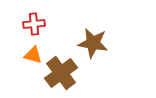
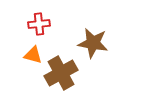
red cross: moved 5 px right
brown cross: rotated 8 degrees clockwise
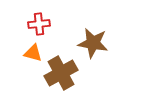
orange triangle: moved 2 px up
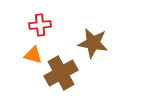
red cross: moved 1 px right, 1 px down
orange triangle: moved 2 px down
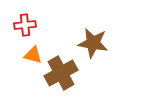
red cross: moved 15 px left
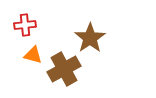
brown star: moved 3 px left, 5 px up; rotated 28 degrees clockwise
brown cross: moved 3 px right, 4 px up
